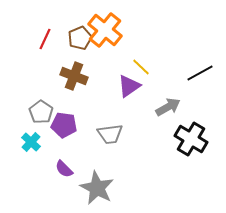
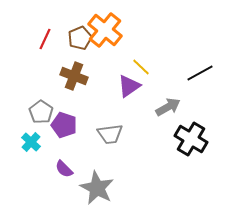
purple pentagon: rotated 10 degrees clockwise
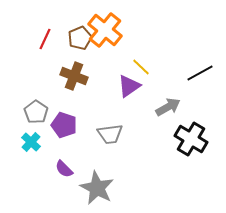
gray pentagon: moved 5 px left
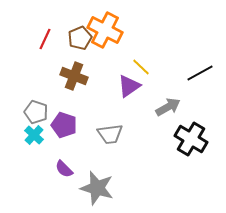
orange cross: rotated 12 degrees counterclockwise
gray pentagon: rotated 15 degrees counterclockwise
cyan cross: moved 3 px right, 7 px up
gray star: rotated 12 degrees counterclockwise
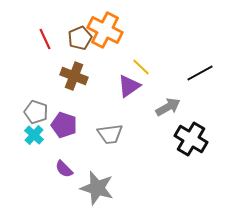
red line: rotated 50 degrees counterclockwise
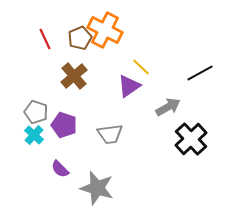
brown cross: rotated 28 degrees clockwise
black cross: rotated 16 degrees clockwise
purple semicircle: moved 4 px left
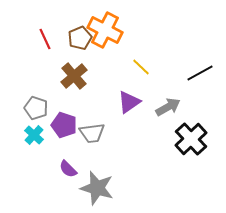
purple triangle: moved 16 px down
gray pentagon: moved 4 px up
gray trapezoid: moved 18 px left, 1 px up
purple semicircle: moved 8 px right
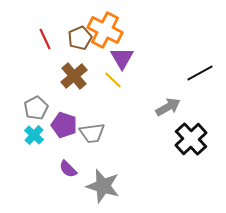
yellow line: moved 28 px left, 13 px down
purple triangle: moved 7 px left, 44 px up; rotated 25 degrees counterclockwise
gray pentagon: rotated 25 degrees clockwise
gray star: moved 6 px right, 2 px up
